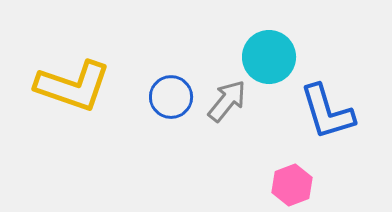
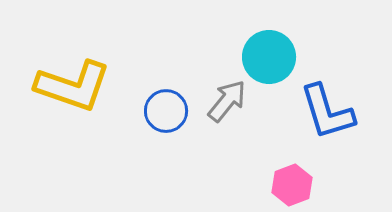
blue circle: moved 5 px left, 14 px down
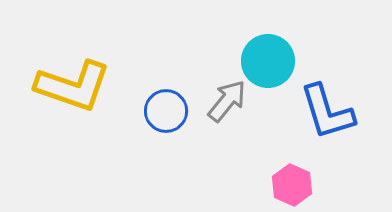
cyan circle: moved 1 px left, 4 px down
pink hexagon: rotated 15 degrees counterclockwise
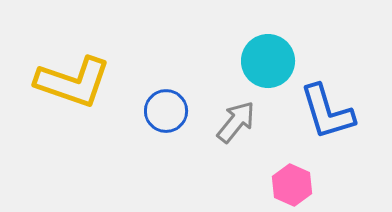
yellow L-shape: moved 4 px up
gray arrow: moved 9 px right, 21 px down
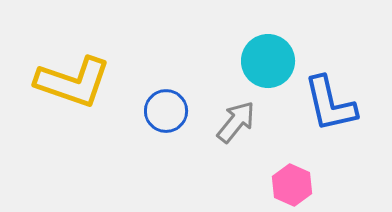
blue L-shape: moved 3 px right, 8 px up; rotated 4 degrees clockwise
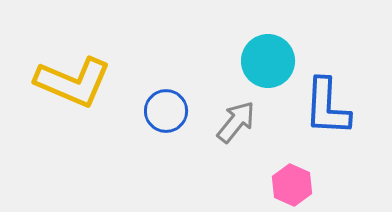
yellow L-shape: rotated 4 degrees clockwise
blue L-shape: moved 3 px left, 3 px down; rotated 16 degrees clockwise
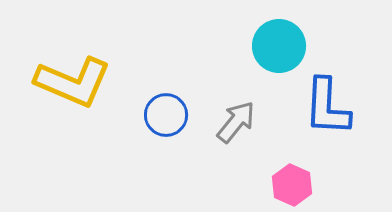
cyan circle: moved 11 px right, 15 px up
blue circle: moved 4 px down
